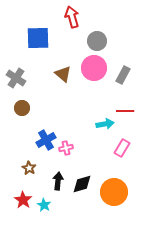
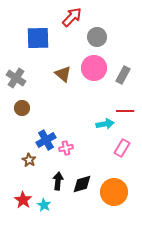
red arrow: rotated 60 degrees clockwise
gray circle: moved 4 px up
brown star: moved 8 px up
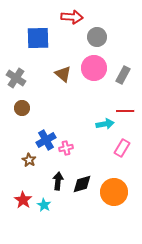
red arrow: rotated 50 degrees clockwise
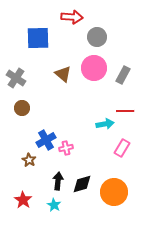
cyan star: moved 10 px right
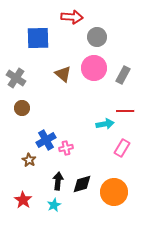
cyan star: rotated 16 degrees clockwise
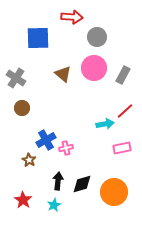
red line: rotated 42 degrees counterclockwise
pink rectangle: rotated 48 degrees clockwise
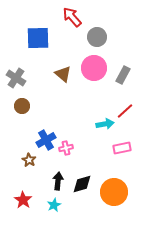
red arrow: rotated 135 degrees counterclockwise
brown circle: moved 2 px up
